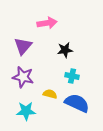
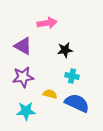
purple triangle: rotated 42 degrees counterclockwise
purple star: rotated 20 degrees counterclockwise
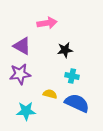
purple triangle: moved 1 px left
purple star: moved 3 px left, 3 px up
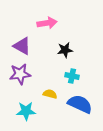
blue semicircle: moved 3 px right, 1 px down
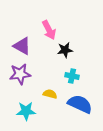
pink arrow: moved 2 px right, 7 px down; rotated 72 degrees clockwise
